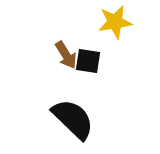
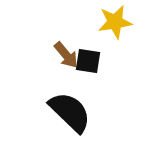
brown arrow: rotated 8 degrees counterclockwise
black semicircle: moved 3 px left, 7 px up
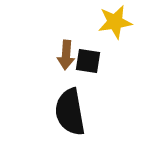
brown arrow: rotated 44 degrees clockwise
black semicircle: rotated 144 degrees counterclockwise
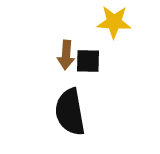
yellow star: moved 1 px left; rotated 12 degrees clockwise
black square: rotated 8 degrees counterclockwise
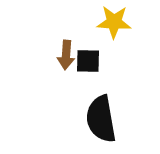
black semicircle: moved 31 px right, 7 px down
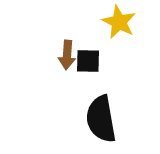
yellow star: moved 5 px right; rotated 24 degrees clockwise
brown arrow: moved 1 px right
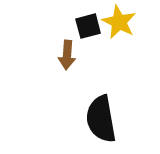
black square: moved 35 px up; rotated 16 degrees counterclockwise
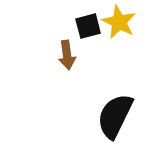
brown arrow: rotated 12 degrees counterclockwise
black semicircle: moved 14 px right, 3 px up; rotated 36 degrees clockwise
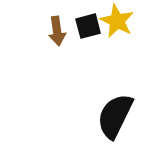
yellow star: moved 2 px left, 1 px up
brown arrow: moved 10 px left, 24 px up
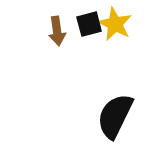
yellow star: moved 2 px left, 3 px down
black square: moved 1 px right, 2 px up
